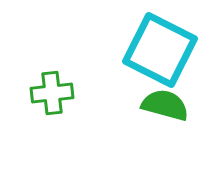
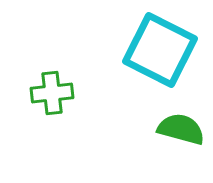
green semicircle: moved 16 px right, 24 px down
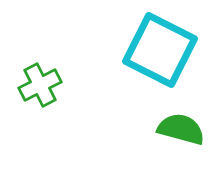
green cross: moved 12 px left, 8 px up; rotated 21 degrees counterclockwise
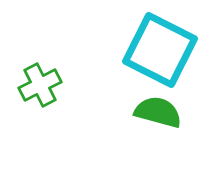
green semicircle: moved 23 px left, 17 px up
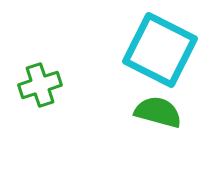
green cross: rotated 9 degrees clockwise
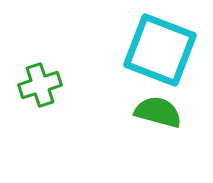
cyan square: rotated 6 degrees counterclockwise
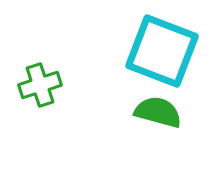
cyan square: moved 2 px right, 1 px down
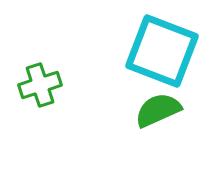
green semicircle: moved 2 px up; rotated 39 degrees counterclockwise
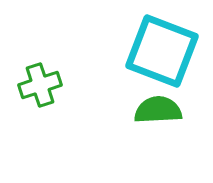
green semicircle: rotated 21 degrees clockwise
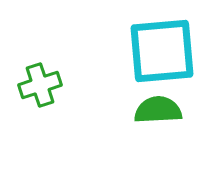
cyan square: rotated 26 degrees counterclockwise
